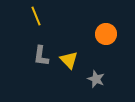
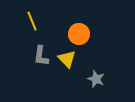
yellow line: moved 4 px left, 5 px down
orange circle: moved 27 px left
yellow triangle: moved 2 px left, 1 px up
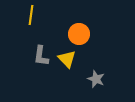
yellow line: moved 1 px left, 6 px up; rotated 30 degrees clockwise
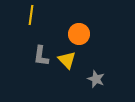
yellow triangle: moved 1 px down
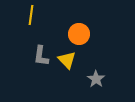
gray star: rotated 12 degrees clockwise
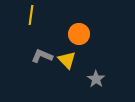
gray L-shape: moved 1 px right; rotated 105 degrees clockwise
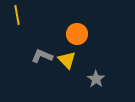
yellow line: moved 14 px left; rotated 18 degrees counterclockwise
orange circle: moved 2 px left
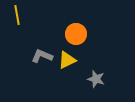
orange circle: moved 1 px left
yellow triangle: rotated 48 degrees clockwise
gray star: rotated 18 degrees counterclockwise
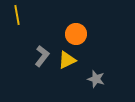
gray L-shape: rotated 105 degrees clockwise
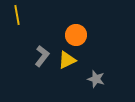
orange circle: moved 1 px down
